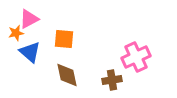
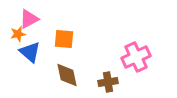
orange star: moved 2 px right, 1 px down
brown cross: moved 4 px left, 2 px down
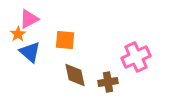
orange star: rotated 21 degrees counterclockwise
orange square: moved 1 px right, 1 px down
brown diamond: moved 8 px right
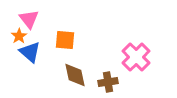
pink triangle: rotated 40 degrees counterclockwise
orange star: moved 1 px right, 2 px down
pink cross: rotated 20 degrees counterclockwise
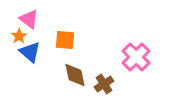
pink triangle: rotated 15 degrees counterclockwise
brown cross: moved 4 px left, 2 px down; rotated 24 degrees counterclockwise
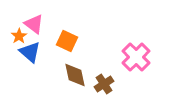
pink triangle: moved 5 px right, 5 px down
orange square: moved 2 px right, 1 px down; rotated 20 degrees clockwise
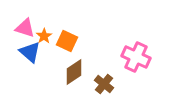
pink triangle: moved 9 px left, 4 px down; rotated 20 degrees counterclockwise
orange star: moved 25 px right
pink cross: rotated 20 degrees counterclockwise
brown diamond: moved 1 px left, 3 px up; rotated 68 degrees clockwise
brown cross: rotated 18 degrees counterclockwise
